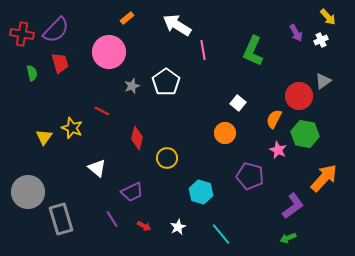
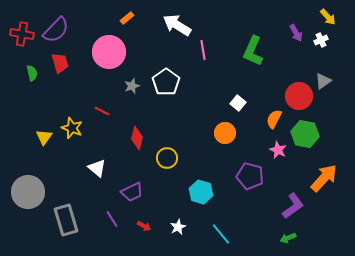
gray rectangle: moved 5 px right, 1 px down
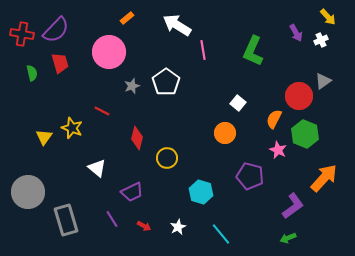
green hexagon: rotated 12 degrees clockwise
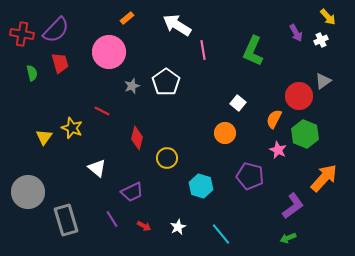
cyan hexagon: moved 6 px up
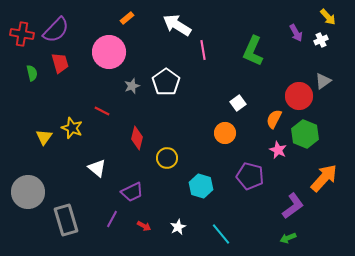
white square: rotated 14 degrees clockwise
purple line: rotated 60 degrees clockwise
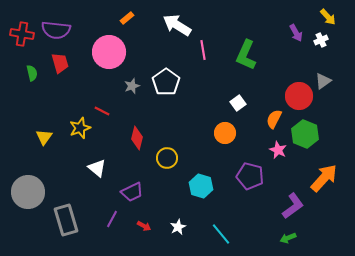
purple semicircle: rotated 52 degrees clockwise
green L-shape: moved 7 px left, 4 px down
yellow star: moved 8 px right; rotated 30 degrees clockwise
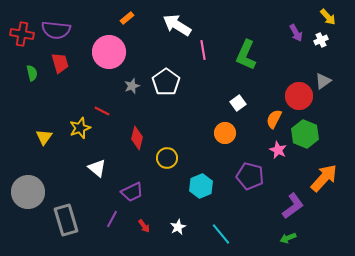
cyan hexagon: rotated 20 degrees clockwise
red arrow: rotated 24 degrees clockwise
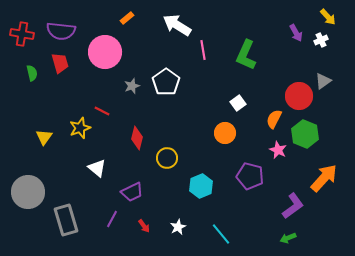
purple semicircle: moved 5 px right, 1 px down
pink circle: moved 4 px left
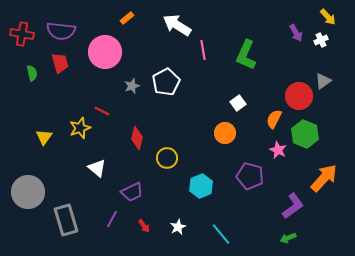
white pentagon: rotated 8 degrees clockwise
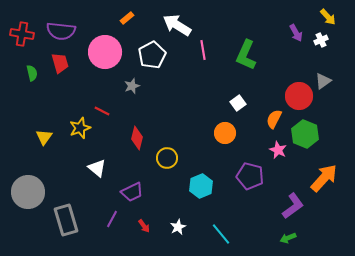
white pentagon: moved 14 px left, 27 px up
